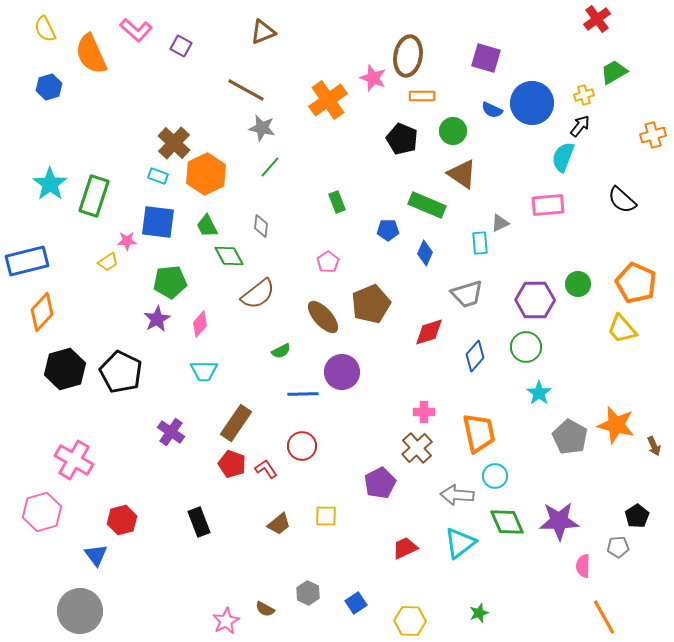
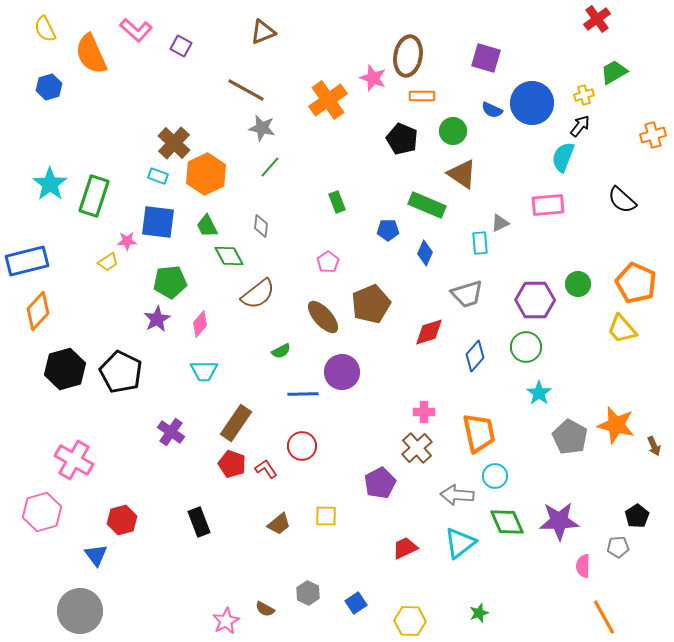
orange diamond at (42, 312): moved 4 px left, 1 px up
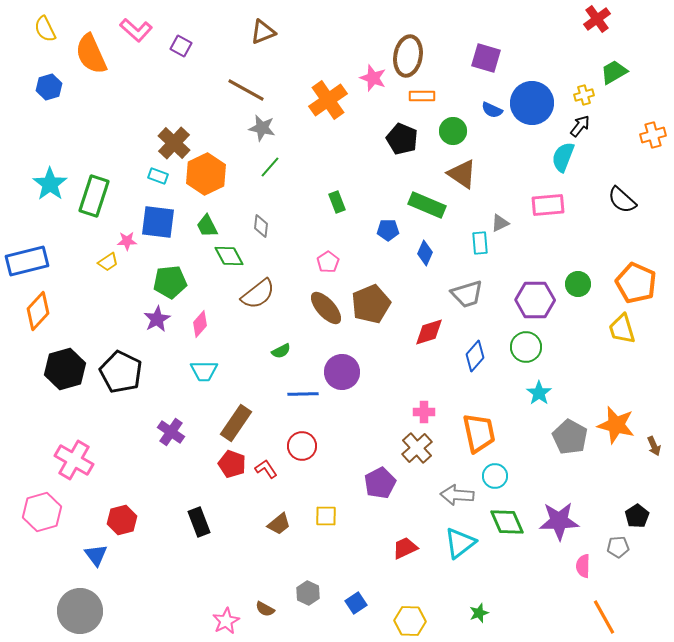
brown ellipse at (323, 317): moved 3 px right, 9 px up
yellow trapezoid at (622, 329): rotated 24 degrees clockwise
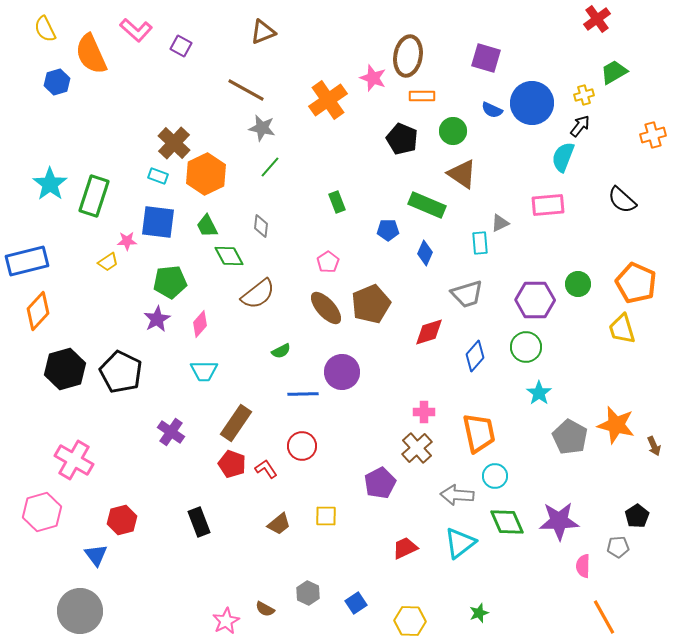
blue hexagon at (49, 87): moved 8 px right, 5 px up
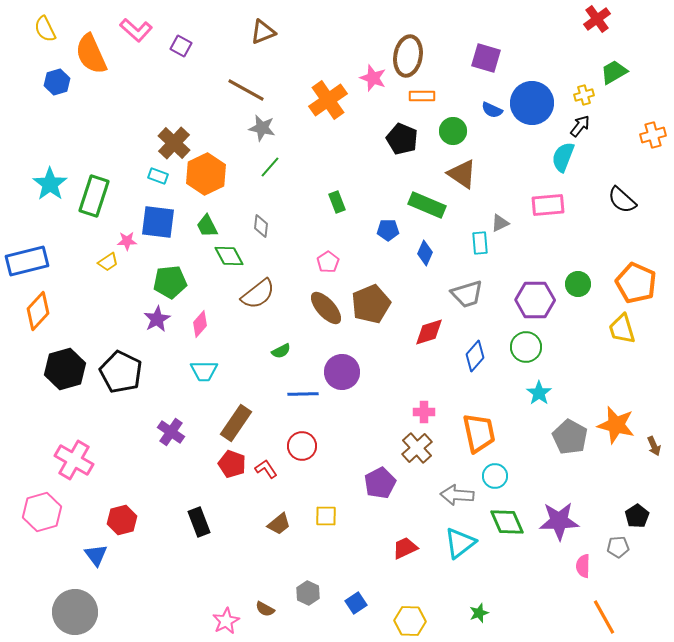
gray circle at (80, 611): moved 5 px left, 1 px down
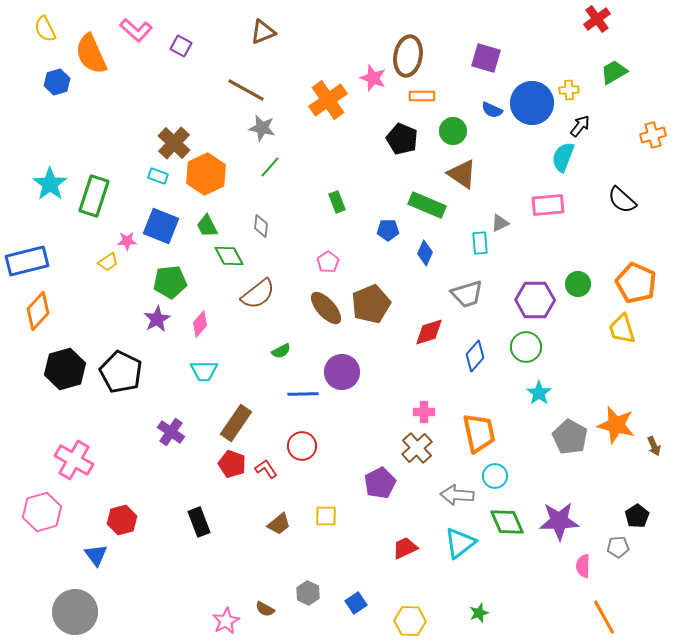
yellow cross at (584, 95): moved 15 px left, 5 px up; rotated 12 degrees clockwise
blue square at (158, 222): moved 3 px right, 4 px down; rotated 15 degrees clockwise
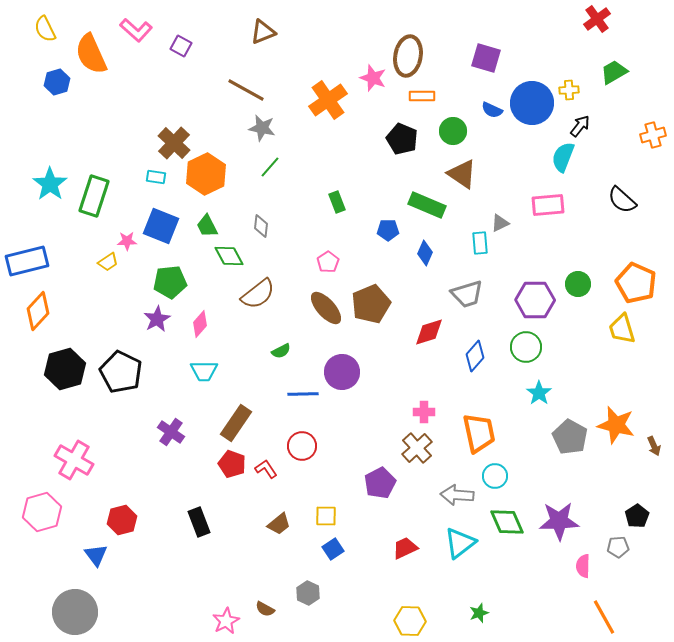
cyan rectangle at (158, 176): moved 2 px left, 1 px down; rotated 12 degrees counterclockwise
blue square at (356, 603): moved 23 px left, 54 px up
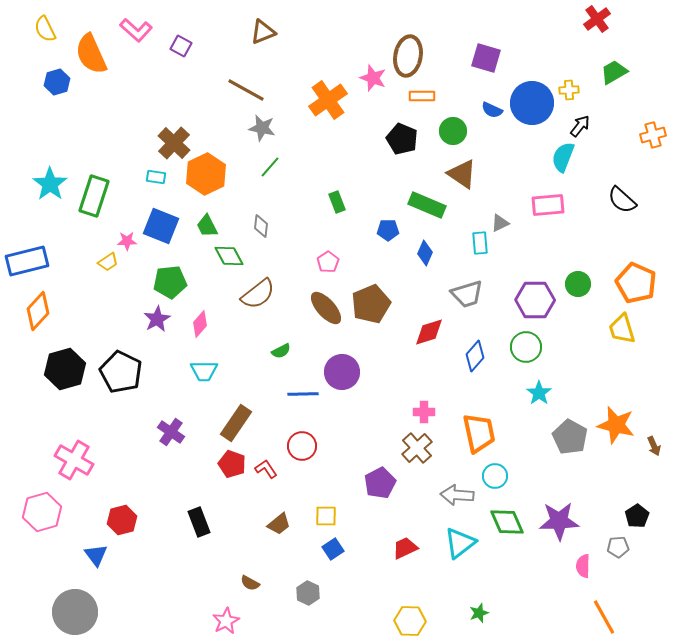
brown semicircle at (265, 609): moved 15 px left, 26 px up
